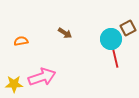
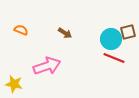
brown square: moved 4 px down; rotated 14 degrees clockwise
orange semicircle: moved 11 px up; rotated 32 degrees clockwise
red line: moved 1 px left, 1 px down; rotated 55 degrees counterclockwise
pink arrow: moved 5 px right, 11 px up
yellow star: rotated 12 degrees clockwise
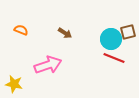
pink arrow: moved 1 px right, 1 px up
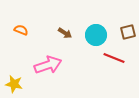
cyan circle: moved 15 px left, 4 px up
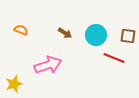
brown square: moved 4 px down; rotated 21 degrees clockwise
yellow star: rotated 30 degrees counterclockwise
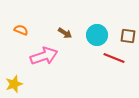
cyan circle: moved 1 px right
pink arrow: moved 4 px left, 9 px up
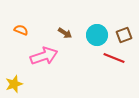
brown square: moved 4 px left, 1 px up; rotated 28 degrees counterclockwise
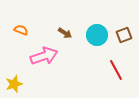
red line: moved 2 px right, 12 px down; rotated 40 degrees clockwise
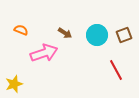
pink arrow: moved 3 px up
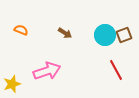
cyan circle: moved 8 px right
pink arrow: moved 3 px right, 18 px down
yellow star: moved 2 px left
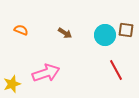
brown square: moved 2 px right, 5 px up; rotated 28 degrees clockwise
pink arrow: moved 1 px left, 2 px down
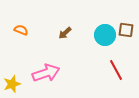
brown arrow: rotated 104 degrees clockwise
